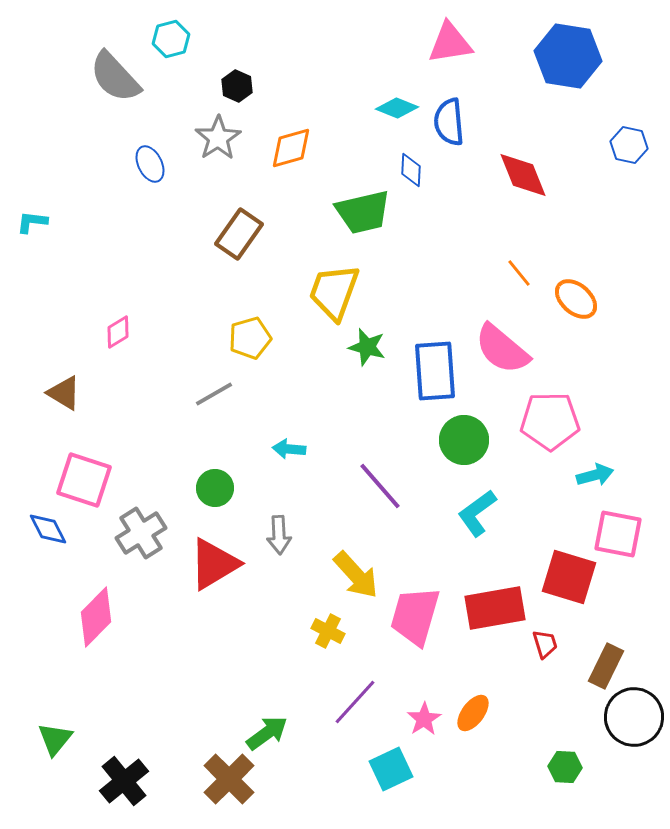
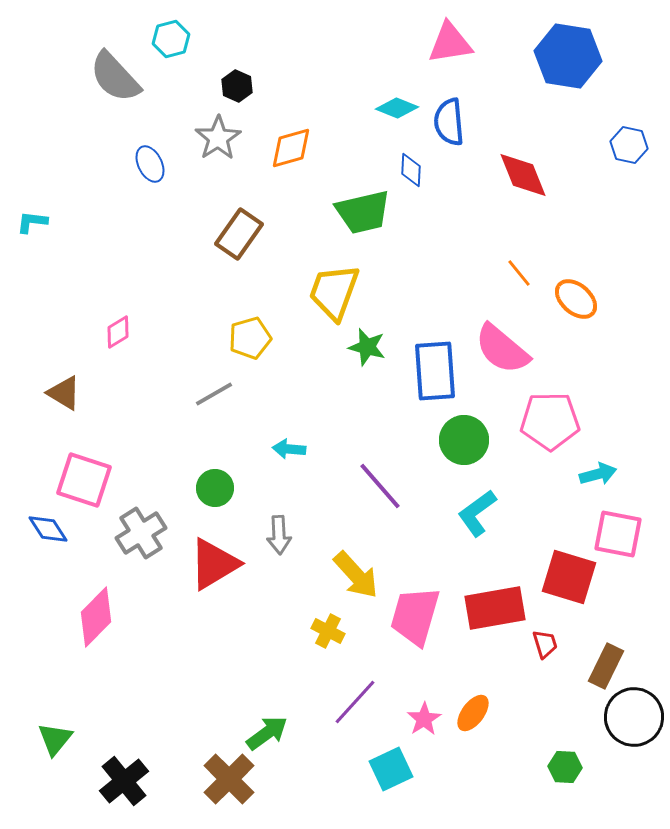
cyan arrow at (595, 475): moved 3 px right, 1 px up
blue diamond at (48, 529): rotated 6 degrees counterclockwise
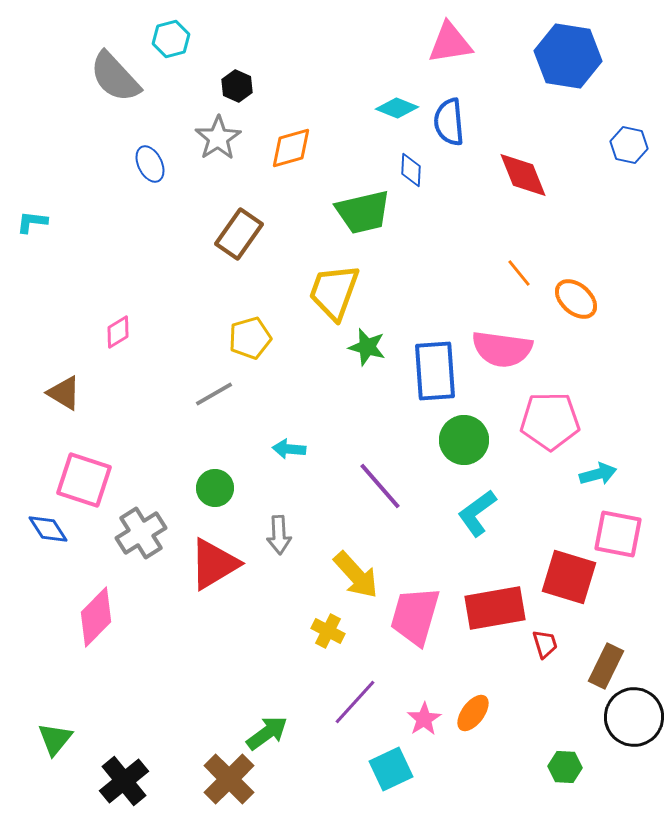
pink semicircle at (502, 349): rotated 32 degrees counterclockwise
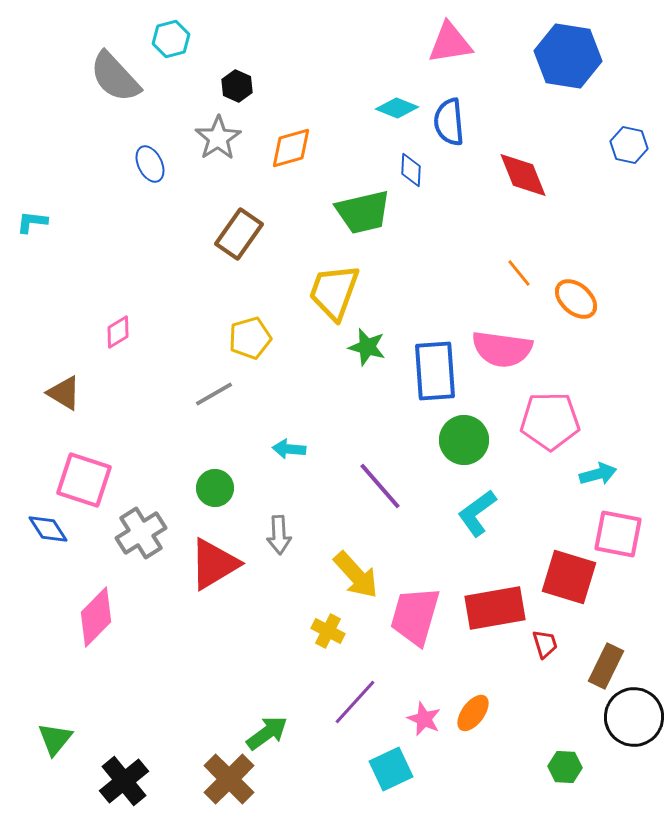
pink star at (424, 719): rotated 16 degrees counterclockwise
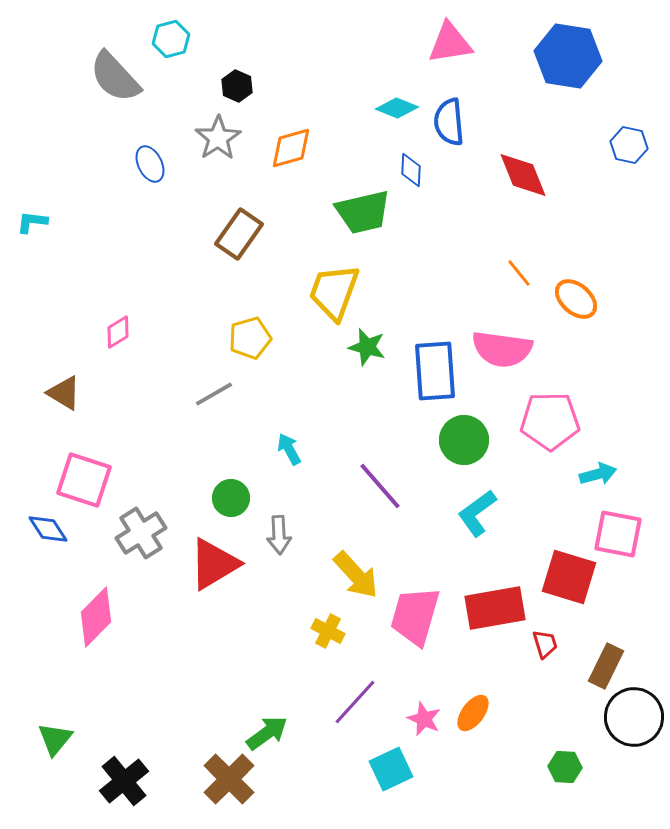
cyan arrow at (289, 449): rotated 56 degrees clockwise
green circle at (215, 488): moved 16 px right, 10 px down
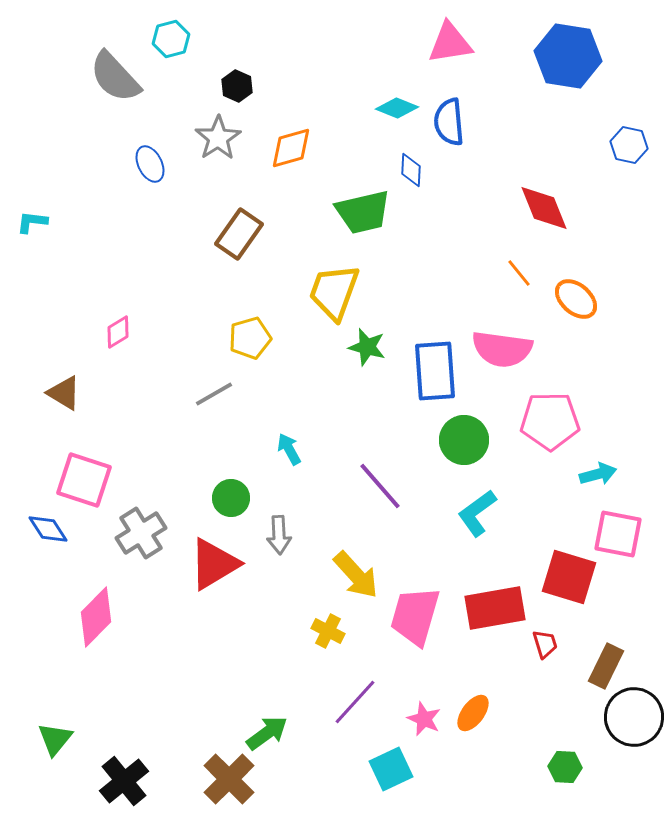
red diamond at (523, 175): moved 21 px right, 33 px down
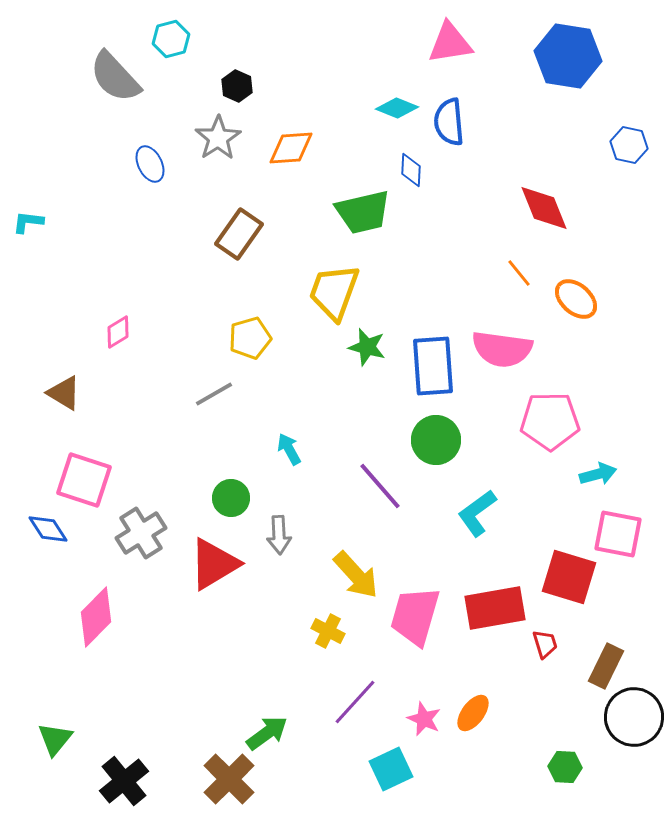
orange diamond at (291, 148): rotated 12 degrees clockwise
cyan L-shape at (32, 222): moved 4 px left
blue rectangle at (435, 371): moved 2 px left, 5 px up
green circle at (464, 440): moved 28 px left
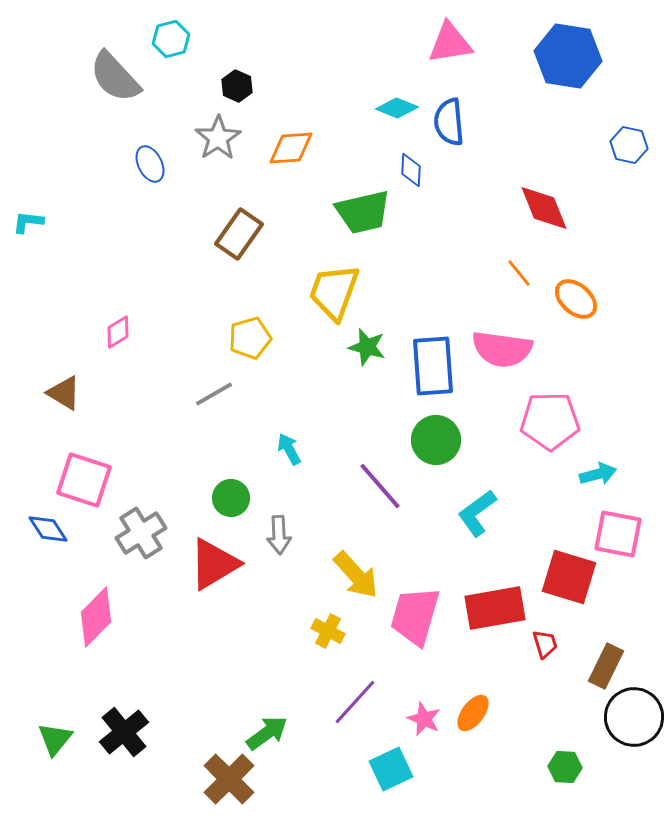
black cross at (124, 781): moved 49 px up
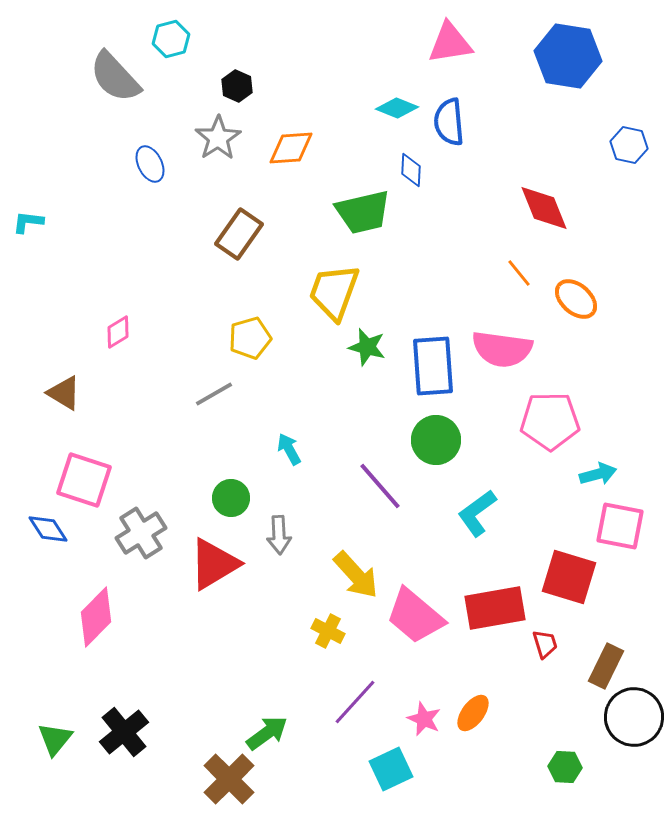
pink square at (618, 534): moved 2 px right, 8 px up
pink trapezoid at (415, 616): rotated 66 degrees counterclockwise
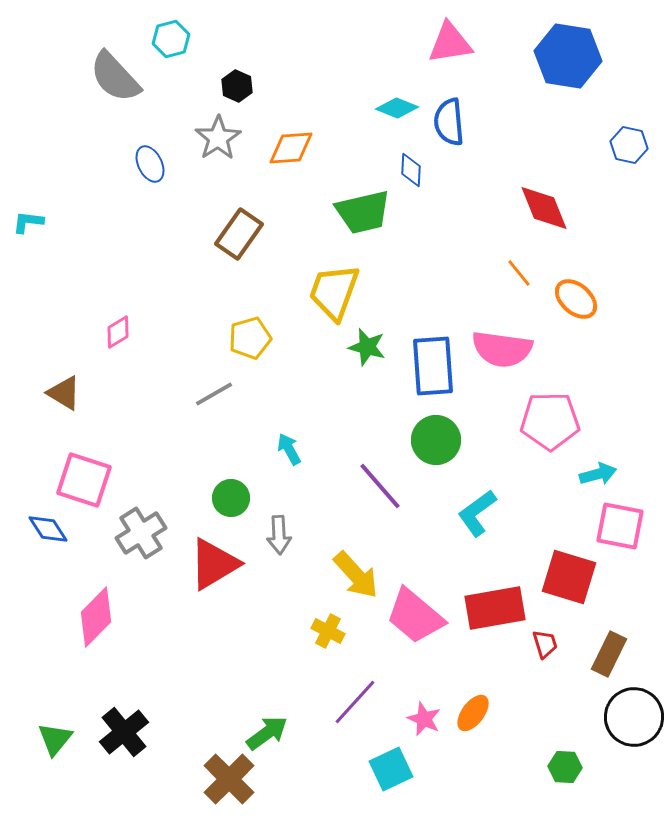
brown rectangle at (606, 666): moved 3 px right, 12 px up
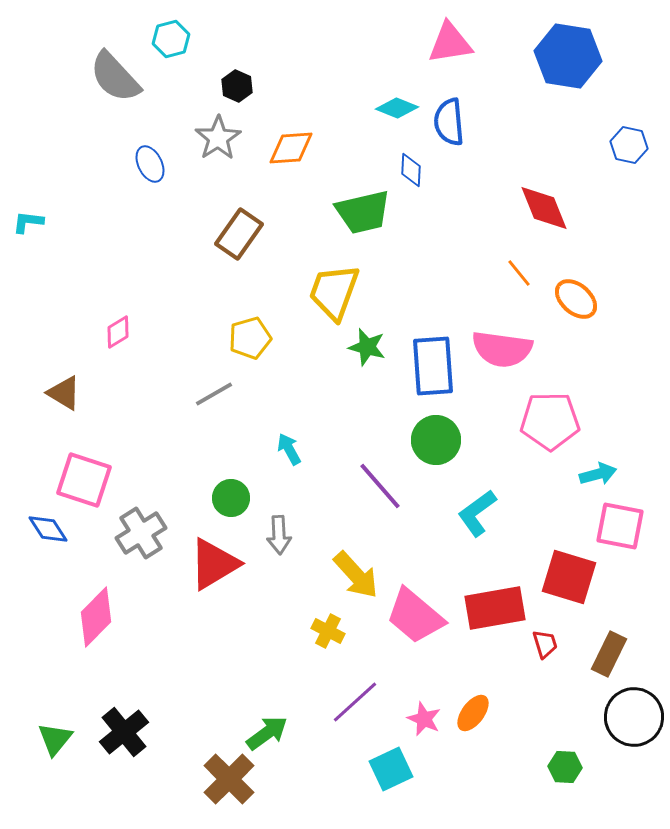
purple line at (355, 702): rotated 6 degrees clockwise
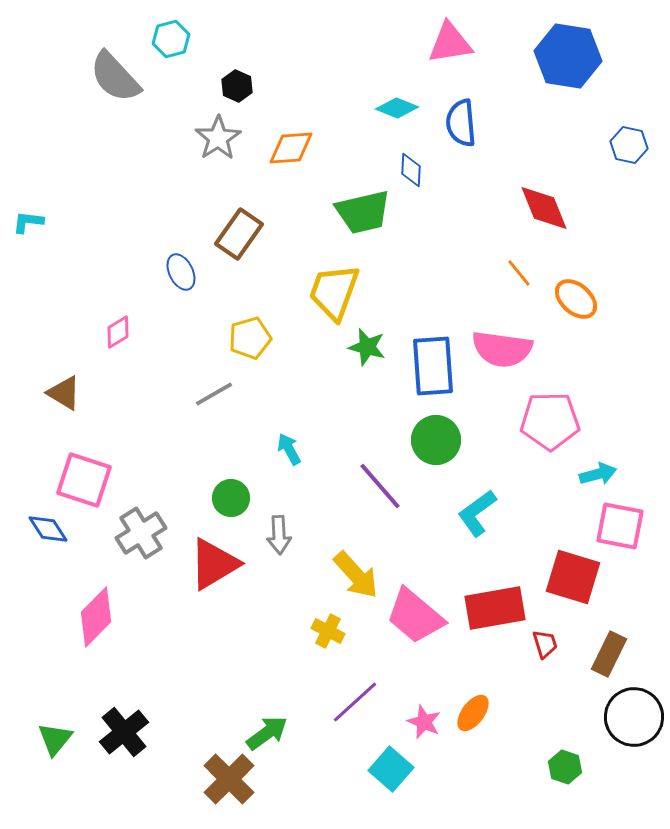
blue semicircle at (449, 122): moved 12 px right, 1 px down
blue ellipse at (150, 164): moved 31 px right, 108 px down
red square at (569, 577): moved 4 px right
pink star at (424, 719): moved 3 px down
green hexagon at (565, 767): rotated 16 degrees clockwise
cyan square at (391, 769): rotated 24 degrees counterclockwise
